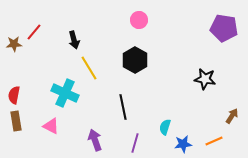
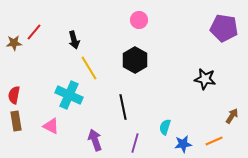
brown star: moved 1 px up
cyan cross: moved 4 px right, 2 px down
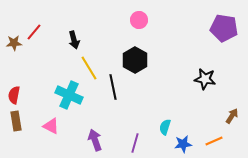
black line: moved 10 px left, 20 px up
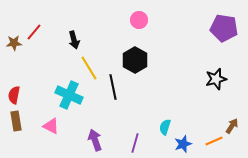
black star: moved 11 px right; rotated 25 degrees counterclockwise
brown arrow: moved 10 px down
blue star: rotated 12 degrees counterclockwise
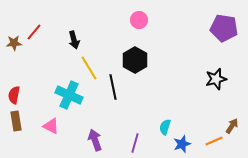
blue star: moved 1 px left
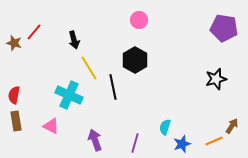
brown star: rotated 21 degrees clockwise
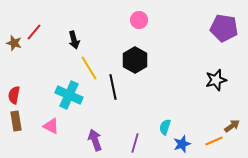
black star: moved 1 px down
brown arrow: rotated 21 degrees clockwise
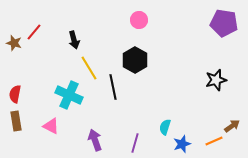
purple pentagon: moved 5 px up
red semicircle: moved 1 px right, 1 px up
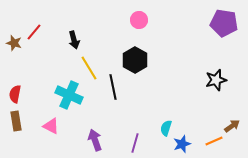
cyan semicircle: moved 1 px right, 1 px down
